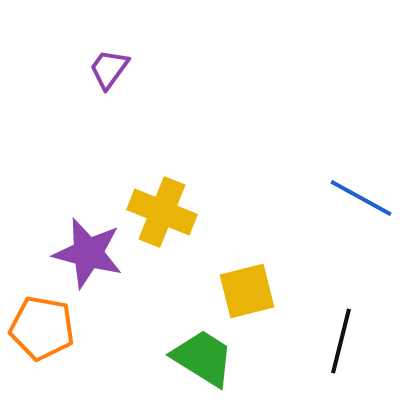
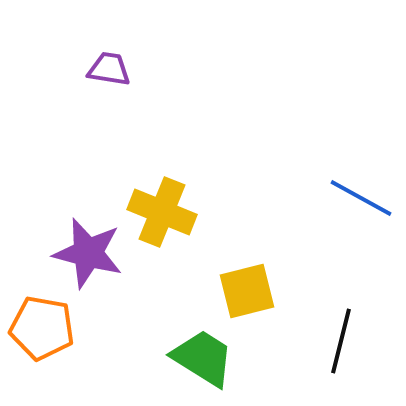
purple trapezoid: rotated 63 degrees clockwise
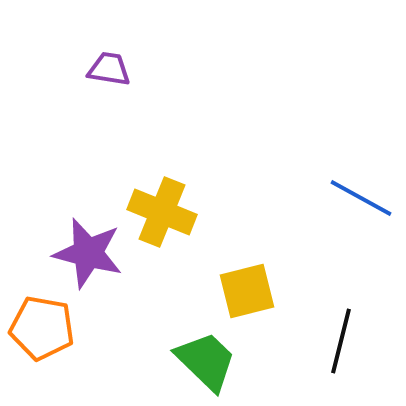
green trapezoid: moved 3 px right, 3 px down; rotated 12 degrees clockwise
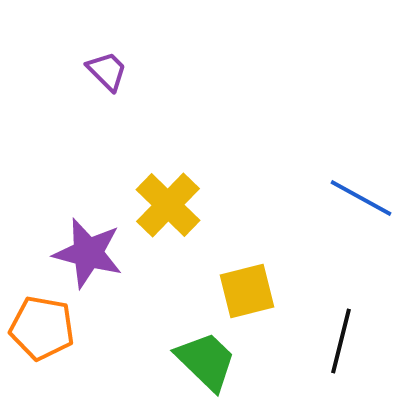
purple trapezoid: moved 2 px left, 2 px down; rotated 36 degrees clockwise
yellow cross: moved 6 px right, 7 px up; rotated 22 degrees clockwise
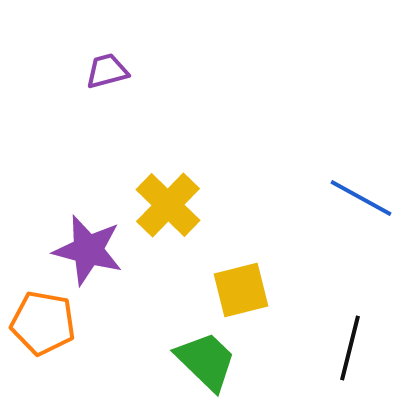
purple trapezoid: rotated 60 degrees counterclockwise
purple star: moved 3 px up
yellow square: moved 6 px left, 1 px up
orange pentagon: moved 1 px right, 5 px up
black line: moved 9 px right, 7 px down
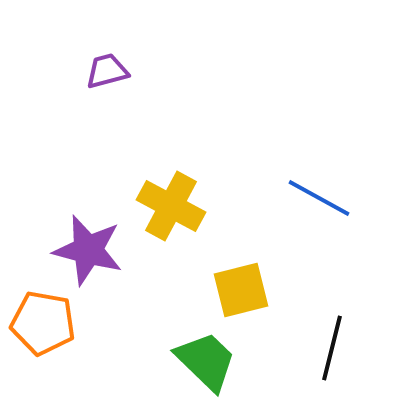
blue line: moved 42 px left
yellow cross: moved 3 px right, 1 px down; rotated 16 degrees counterclockwise
black line: moved 18 px left
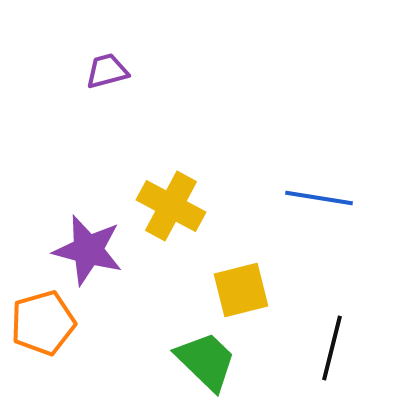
blue line: rotated 20 degrees counterclockwise
orange pentagon: rotated 26 degrees counterclockwise
